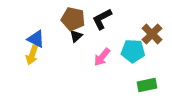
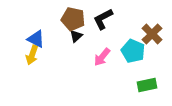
black L-shape: moved 1 px right
cyan pentagon: rotated 20 degrees clockwise
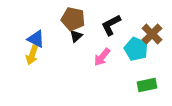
black L-shape: moved 8 px right, 6 px down
cyan pentagon: moved 3 px right, 2 px up
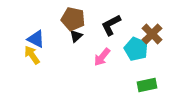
yellow arrow: rotated 126 degrees clockwise
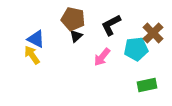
brown cross: moved 1 px right, 1 px up
cyan pentagon: rotated 30 degrees counterclockwise
